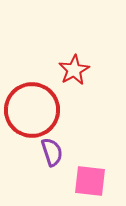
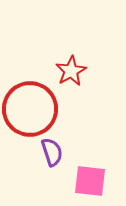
red star: moved 3 px left, 1 px down
red circle: moved 2 px left, 1 px up
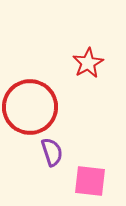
red star: moved 17 px right, 8 px up
red circle: moved 2 px up
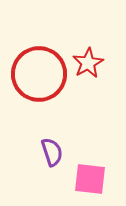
red circle: moved 9 px right, 33 px up
pink square: moved 2 px up
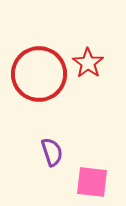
red star: rotated 8 degrees counterclockwise
pink square: moved 2 px right, 3 px down
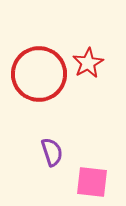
red star: rotated 8 degrees clockwise
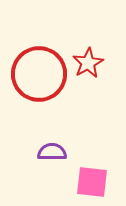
purple semicircle: rotated 72 degrees counterclockwise
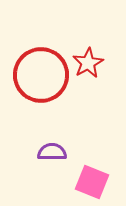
red circle: moved 2 px right, 1 px down
pink square: rotated 16 degrees clockwise
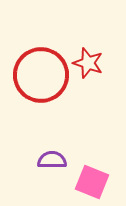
red star: rotated 24 degrees counterclockwise
purple semicircle: moved 8 px down
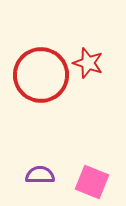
purple semicircle: moved 12 px left, 15 px down
